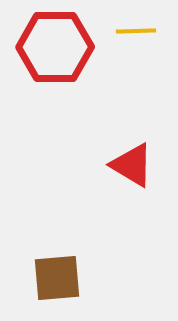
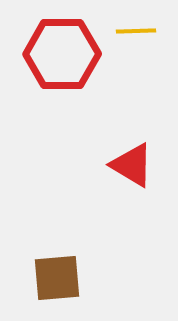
red hexagon: moved 7 px right, 7 px down
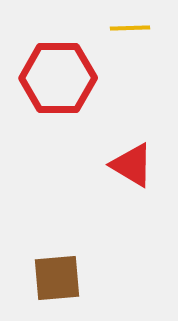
yellow line: moved 6 px left, 3 px up
red hexagon: moved 4 px left, 24 px down
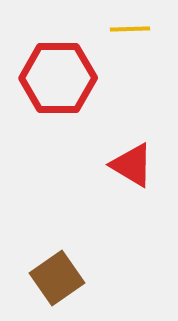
yellow line: moved 1 px down
brown square: rotated 30 degrees counterclockwise
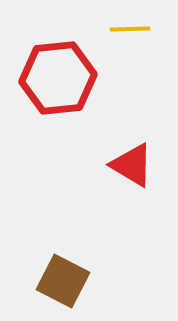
red hexagon: rotated 6 degrees counterclockwise
brown square: moved 6 px right, 3 px down; rotated 28 degrees counterclockwise
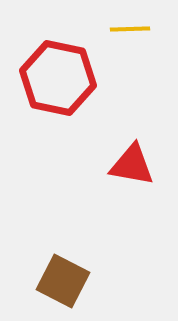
red hexagon: rotated 18 degrees clockwise
red triangle: rotated 21 degrees counterclockwise
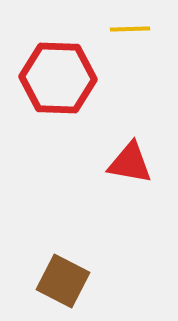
red hexagon: rotated 10 degrees counterclockwise
red triangle: moved 2 px left, 2 px up
